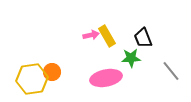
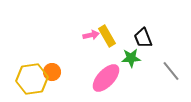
pink ellipse: rotated 36 degrees counterclockwise
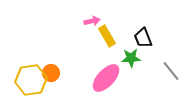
pink arrow: moved 1 px right, 14 px up
orange circle: moved 1 px left, 1 px down
yellow hexagon: moved 1 px left, 1 px down
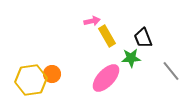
orange circle: moved 1 px right, 1 px down
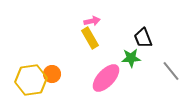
yellow rectangle: moved 17 px left, 2 px down
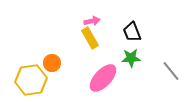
black trapezoid: moved 11 px left, 6 px up
orange circle: moved 11 px up
pink ellipse: moved 3 px left
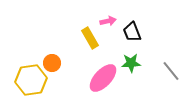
pink arrow: moved 16 px right
green star: moved 5 px down
